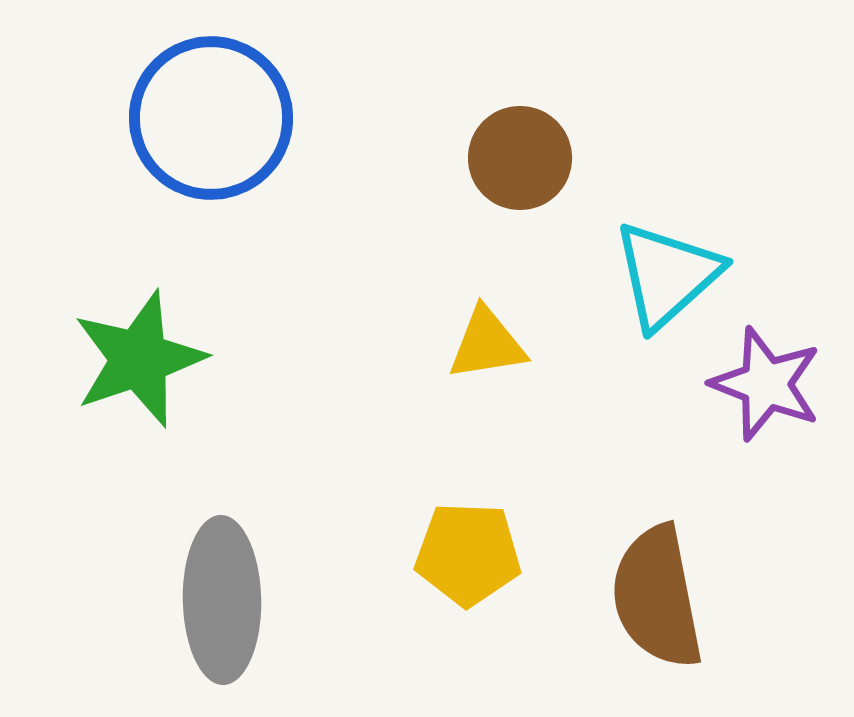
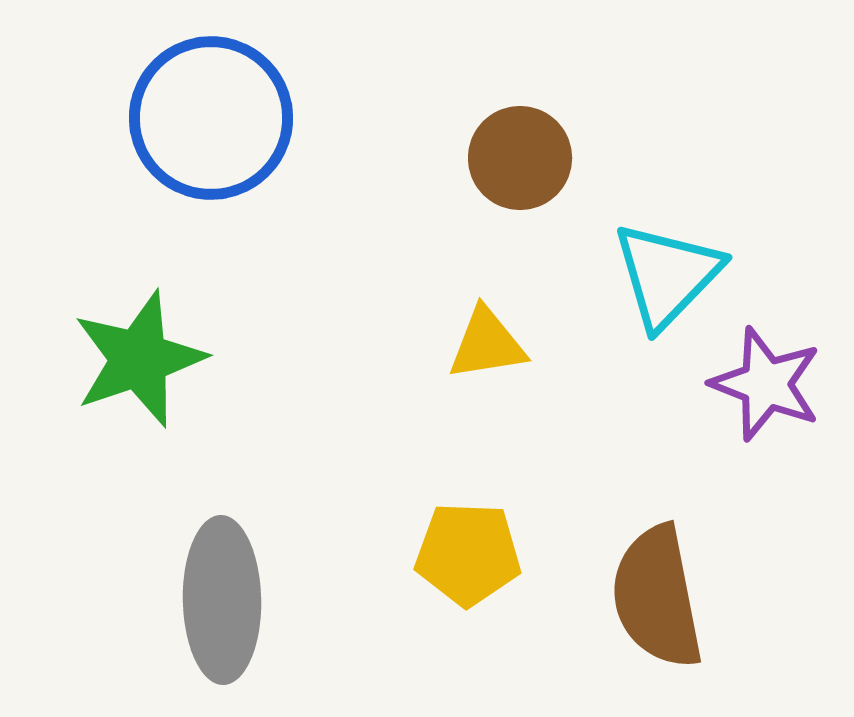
cyan triangle: rotated 4 degrees counterclockwise
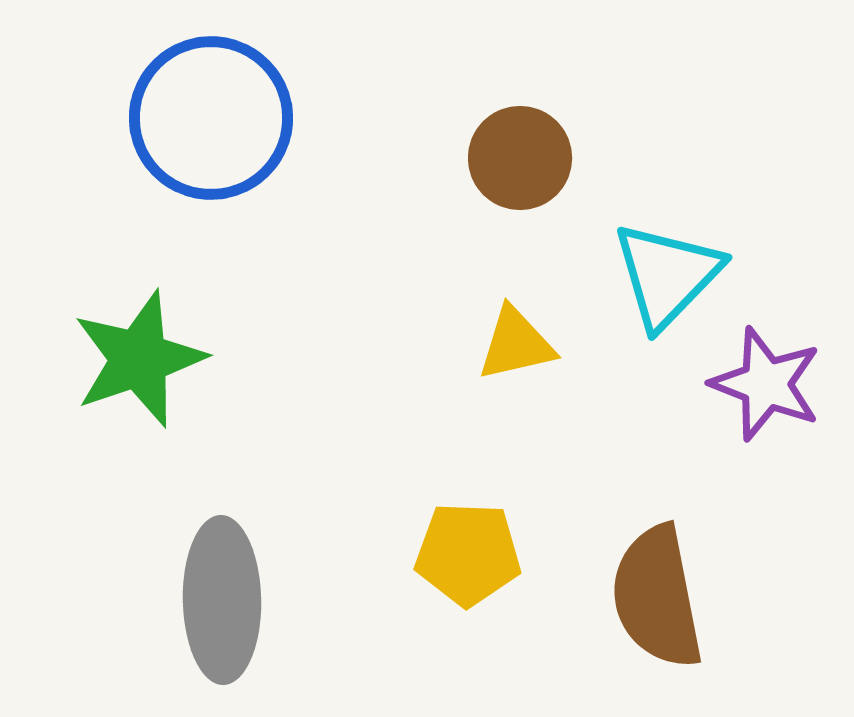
yellow triangle: moved 29 px right; rotated 4 degrees counterclockwise
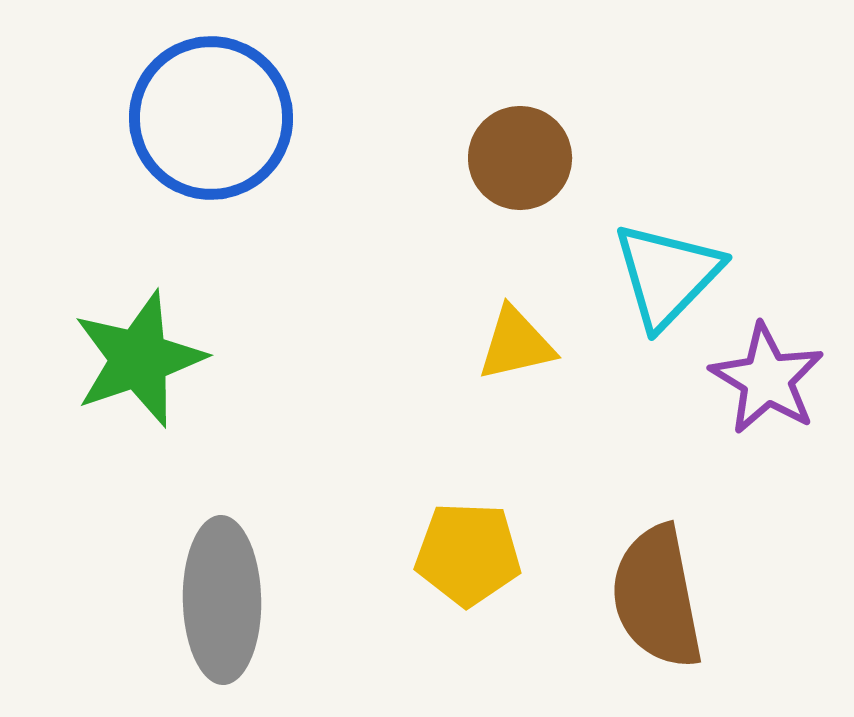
purple star: moved 1 px right, 5 px up; rotated 10 degrees clockwise
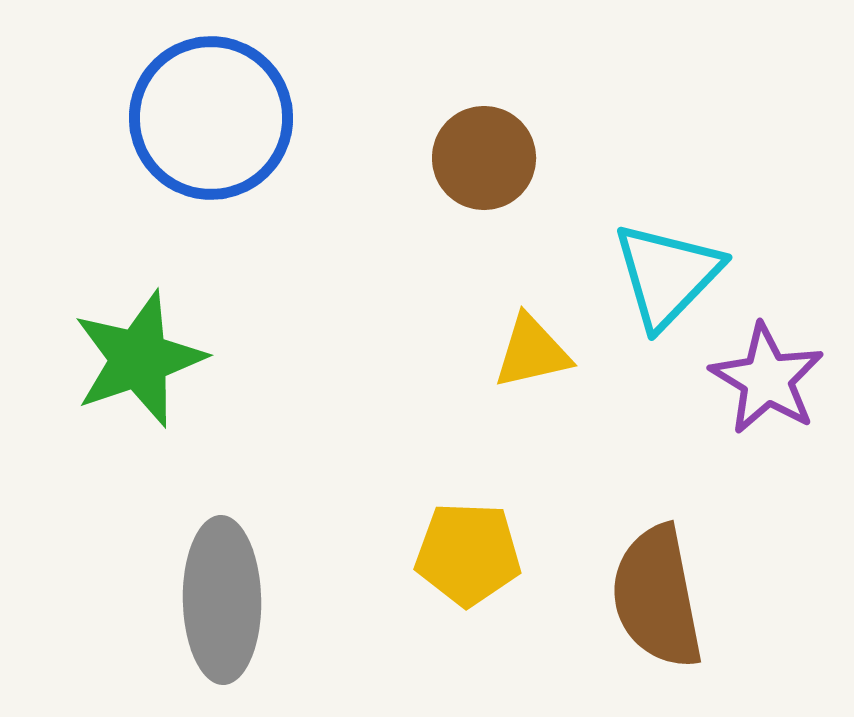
brown circle: moved 36 px left
yellow triangle: moved 16 px right, 8 px down
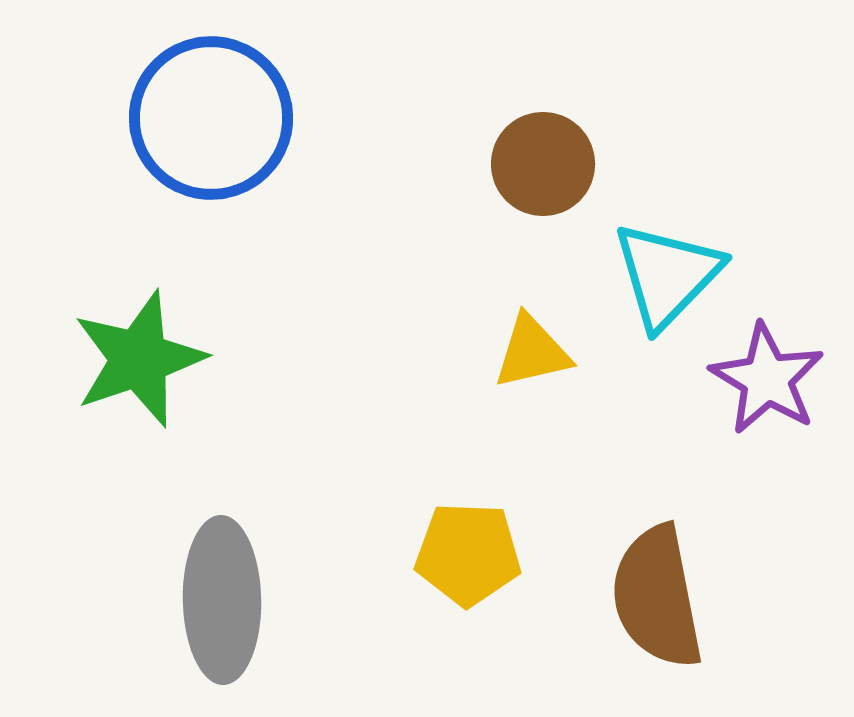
brown circle: moved 59 px right, 6 px down
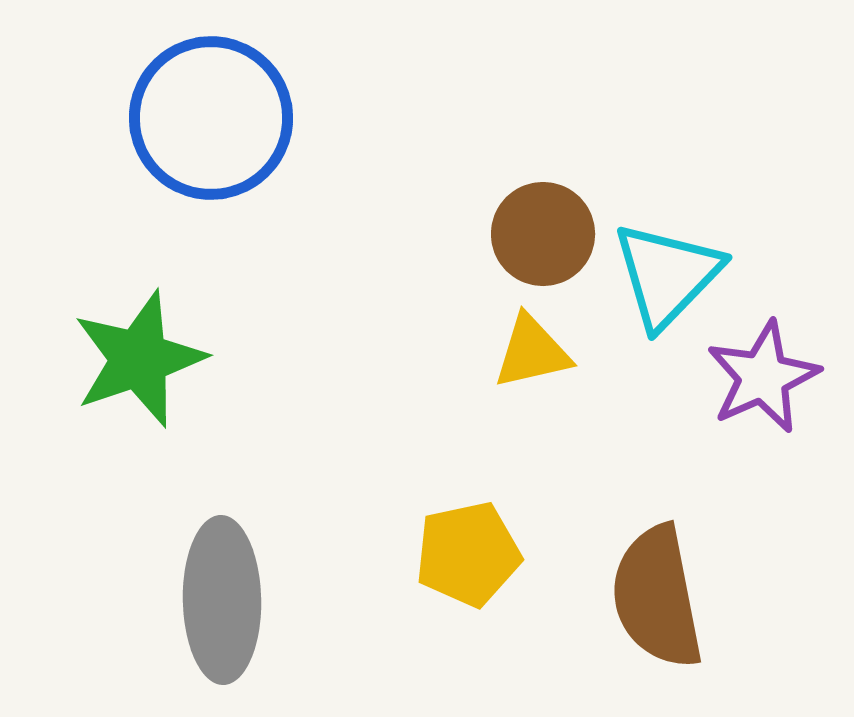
brown circle: moved 70 px down
purple star: moved 4 px left, 2 px up; rotated 17 degrees clockwise
yellow pentagon: rotated 14 degrees counterclockwise
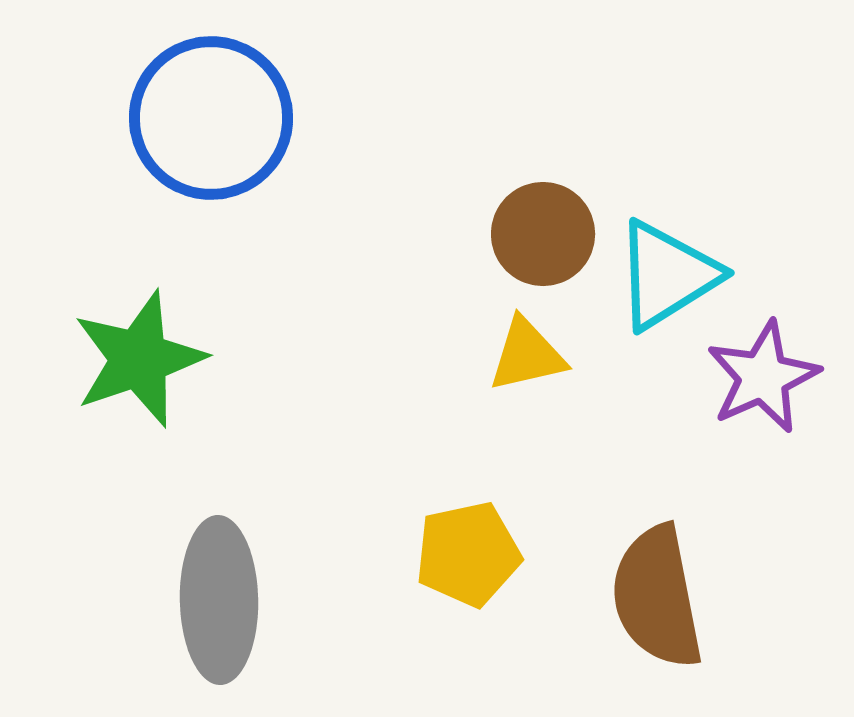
cyan triangle: rotated 14 degrees clockwise
yellow triangle: moved 5 px left, 3 px down
gray ellipse: moved 3 px left
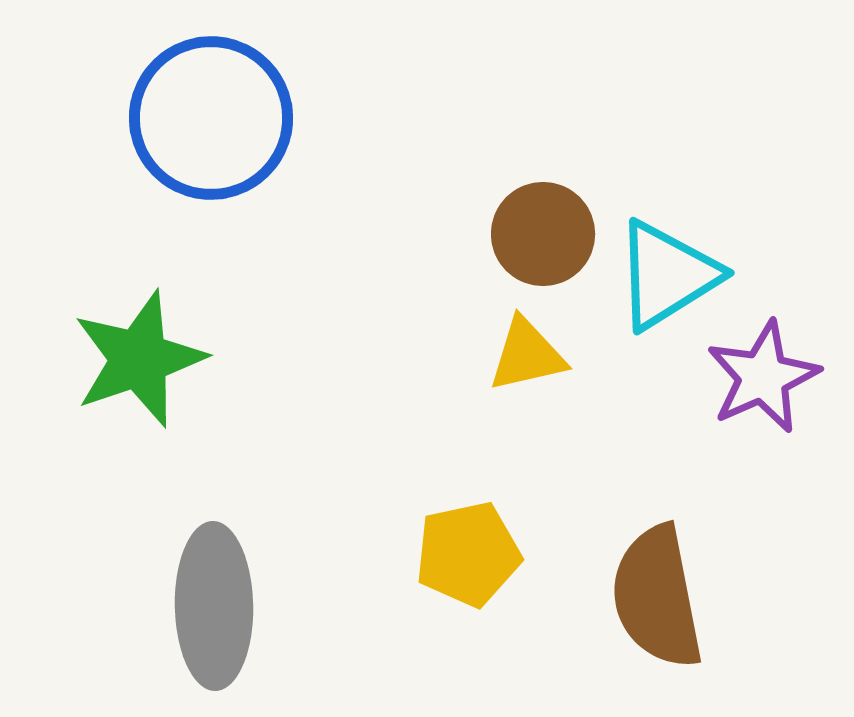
gray ellipse: moved 5 px left, 6 px down
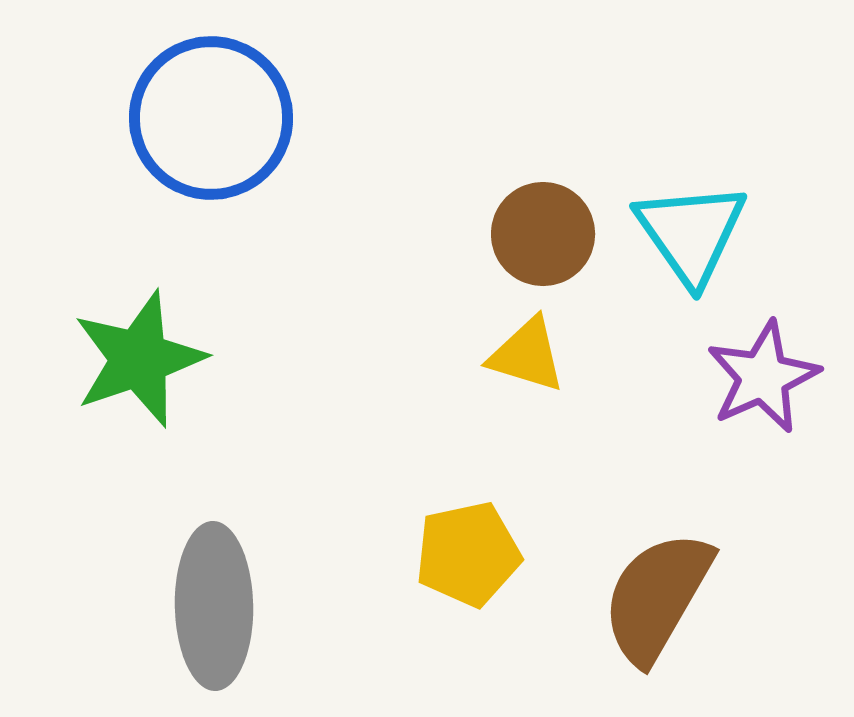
cyan triangle: moved 24 px right, 42 px up; rotated 33 degrees counterclockwise
yellow triangle: rotated 30 degrees clockwise
brown semicircle: rotated 41 degrees clockwise
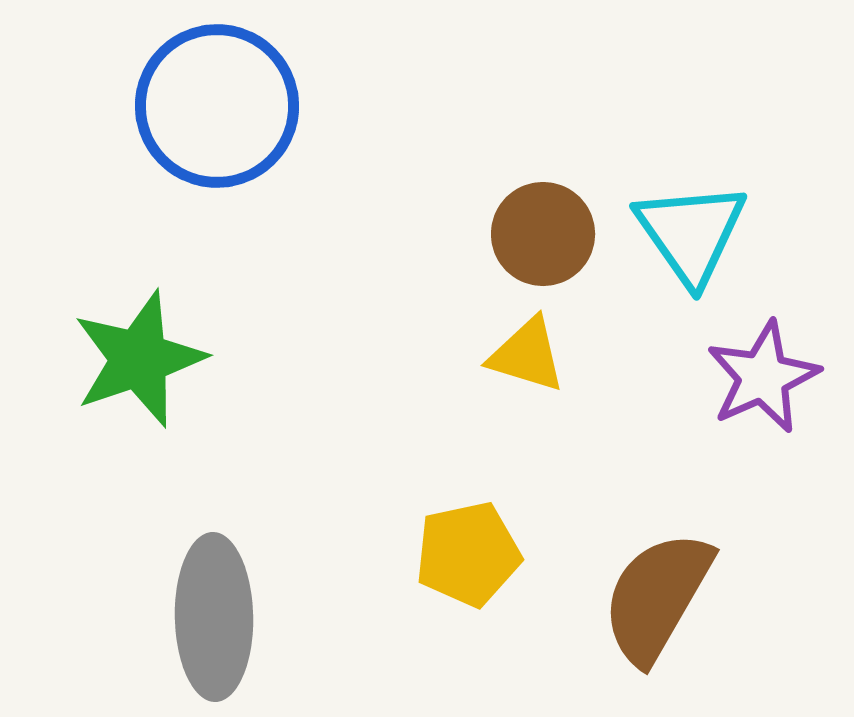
blue circle: moved 6 px right, 12 px up
gray ellipse: moved 11 px down
